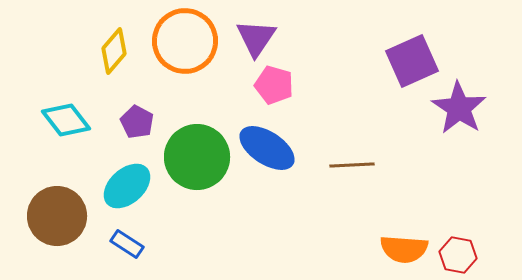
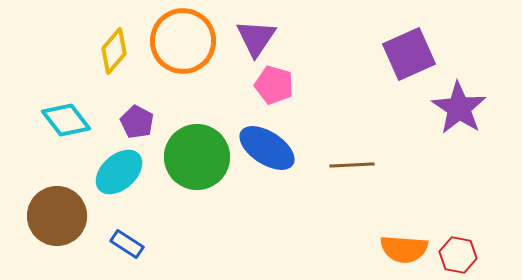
orange circle: moved 2 px left
purple square: moved 3 px left, 7 px up
cyan ellipse: moved 8 px left, 14 px up
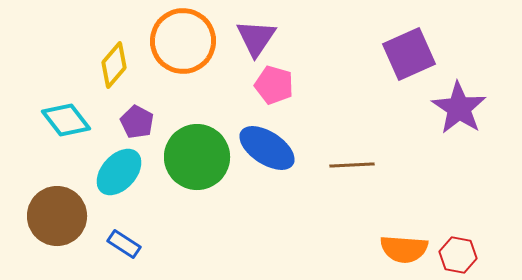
yellow diamond: moved 14 px down
cyan ellipse: rotated 6 degrees counterclockwise
blue rectangle: moved 3 px left
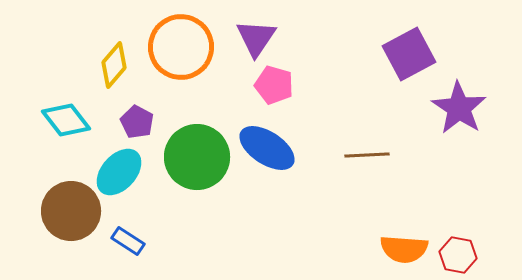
orange circle: moved 2 px left, 6 px down
purple square: rotated 4 degrees counterclockwise
brown line: moved 15 px right, 10 px up
brown circle: moved 14 px right, 5 px up
blue rectangle: moved 4 px right, 3 px up
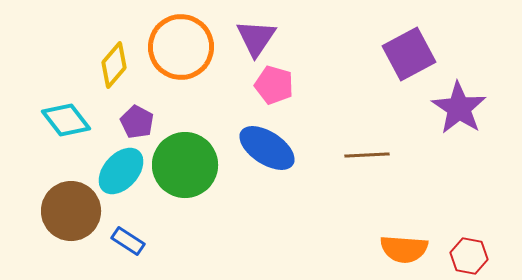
green circle: moved 12 px left, 8 px down
cyan ellipse: moved 2 px right, 1 px up
red hexagon: moved 11 px right, 1 px down
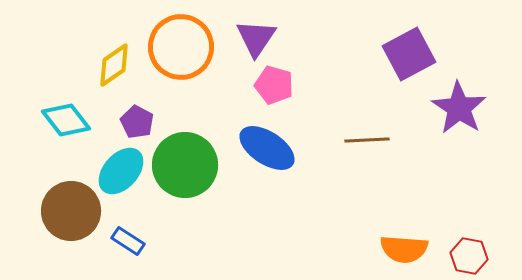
yellow diamond: rotated 15 degrees clockwise
brown line: moved 15 px up
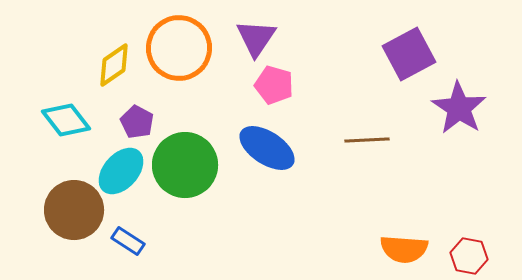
orange circle: moved 2 px left, 1 px down
brown circle: moved 3 px right, 1 px up
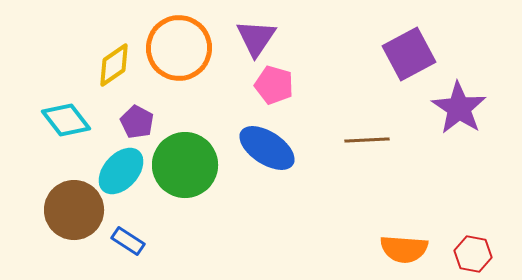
red hexagon: moved 4 px right, 2 px up
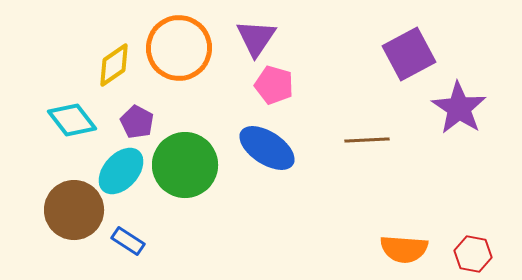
cyan diamond: moved 6 px right
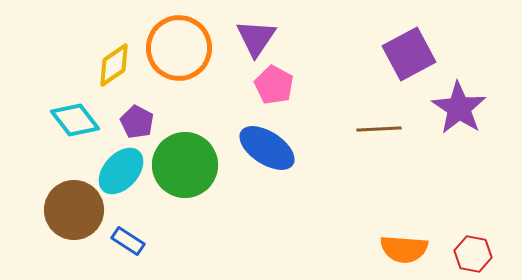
pink pentagon: rotated 12 degrees clockwise
cyan diamond: moved 3 px right
brown line: moved 12 px right, 11 px up
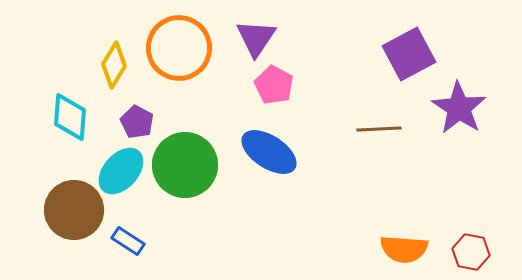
yellow diamond: rotated 24 degrees counterclockwise
cyan diamond: moved 5 px left, 3 px up; rotated 42 degrees clockwise
blue ellipse: moved 2 px right, 4 px down
red hexagon: moved 2 px left, 2 px up
